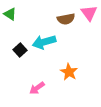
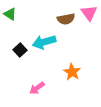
orange star: moved 3 px right
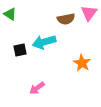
pink triangle: rotated 12 degrees clockwise
black square: rotated 32 degrees clockwise
orange star: moved 10 px right, 9 px up
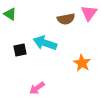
cyan arrow: moved 1 px right, 1 px down; rotated 35 degrees clockwise
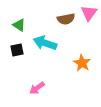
green triangle: moved 9 px right, 11 px down
black square: moved 3 px left
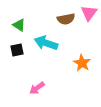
cyan arrow: moved 1 px right
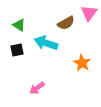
brown semicircle: moved 4 px down; rotated 18 degrees counterclockwise
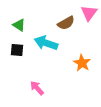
black square: rotated 16 degrees clockwise
pink arrow: rotated 84 degrees clockwise
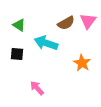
pink triangle: moved 1 px left, 8 px down
black square: moved 4 px down
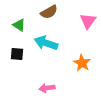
brown semicircle: moved 17 px left, 11 px up
pink arrow: moved 10 px right; rotated 56 degrees counterclockwise
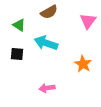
orange star: moved 1 px right, 1 px down
